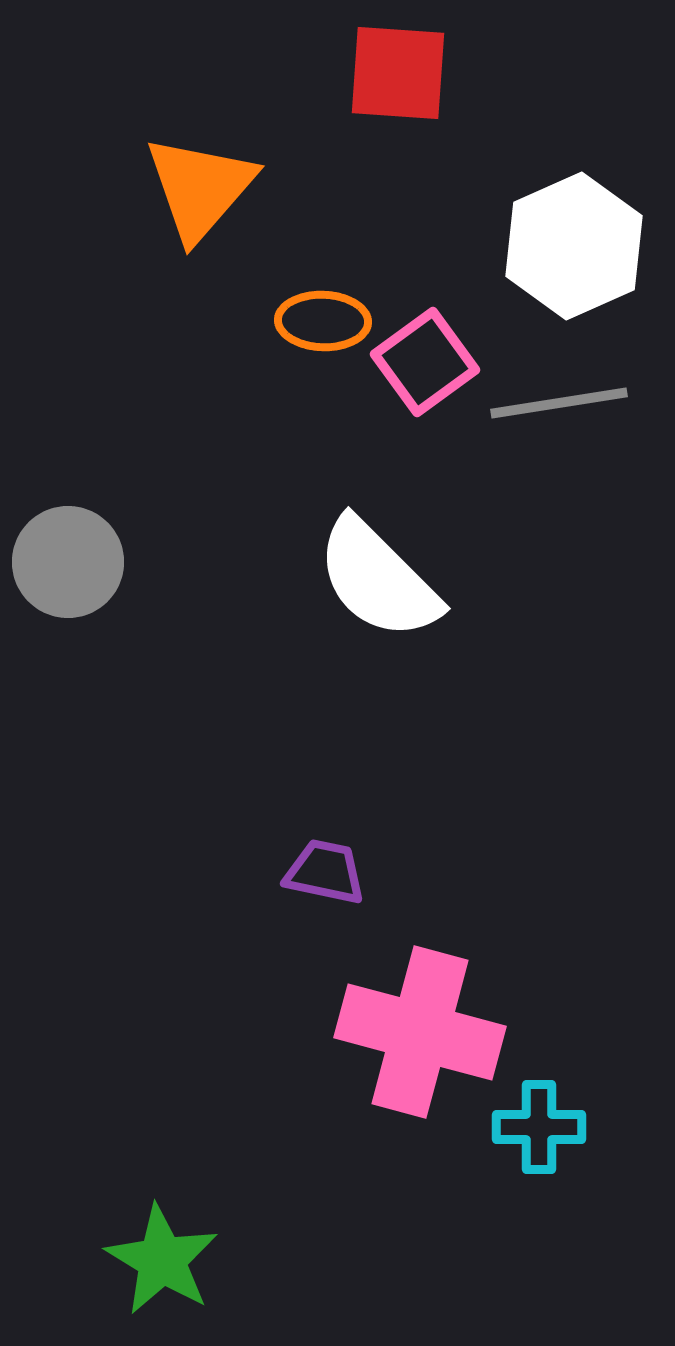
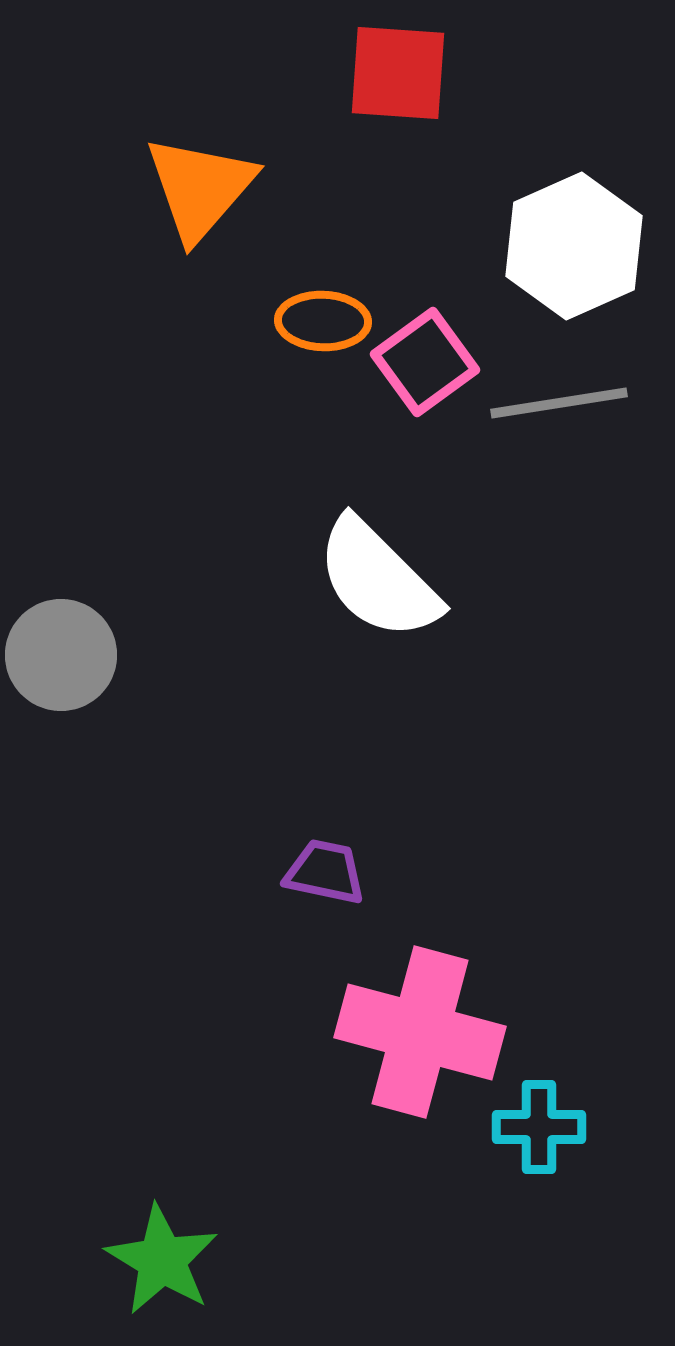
gray circle: moved 7 px left, 93 px down
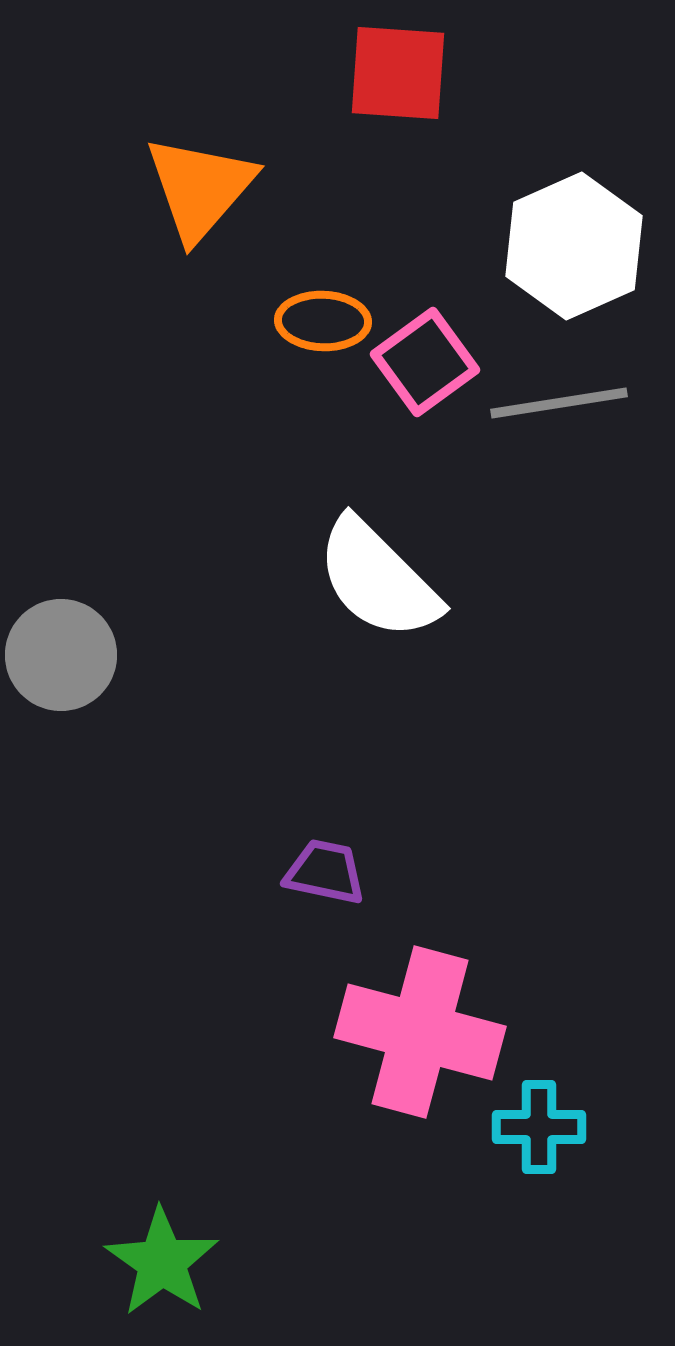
green star: moved 2 px down; rotated 4 degrees clockwise
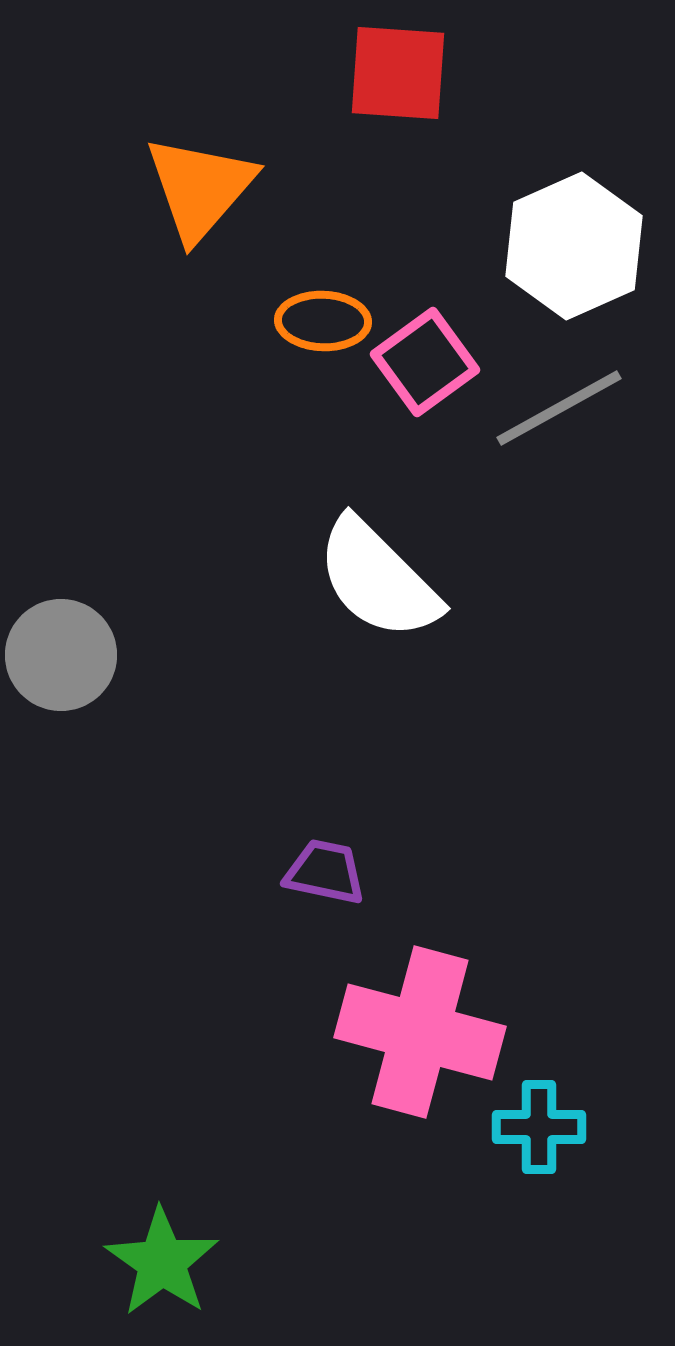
gray line: moved 5 px down; rotated 20 degrees counterclockwise
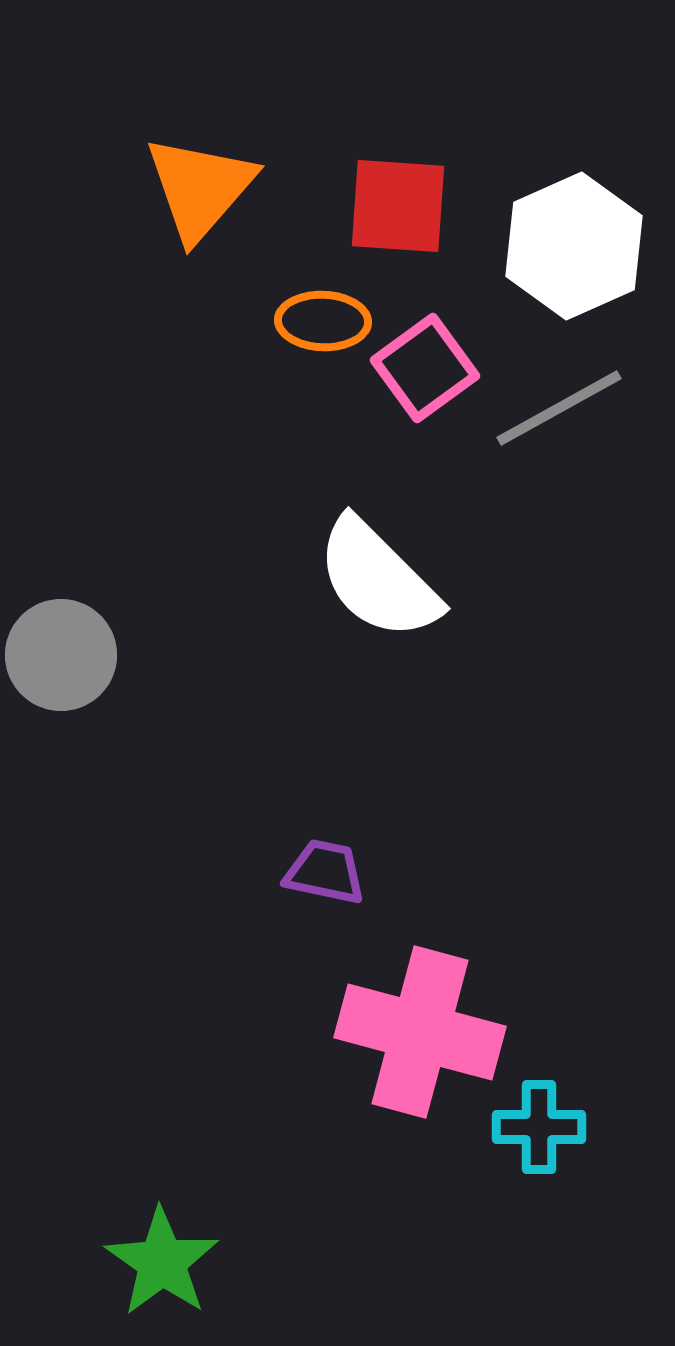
red square: moved 133 px down
pink square: moved 6 px down
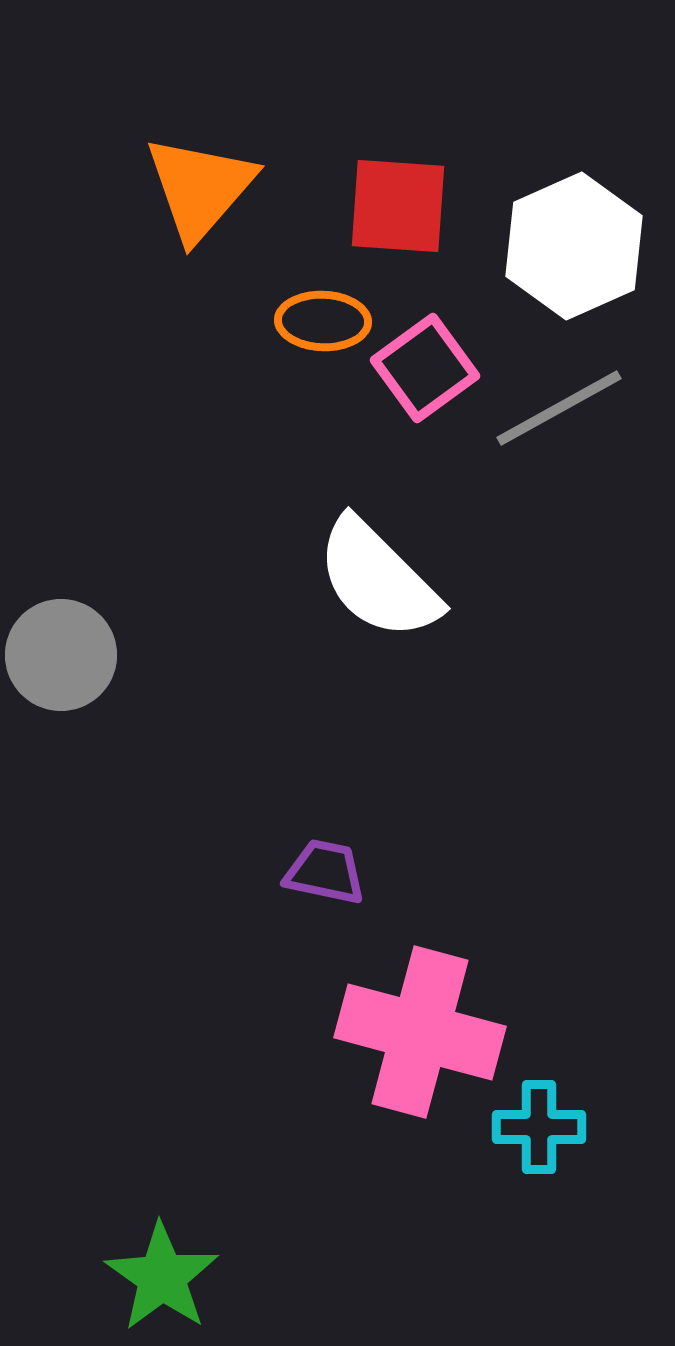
green star: moved 15 px down
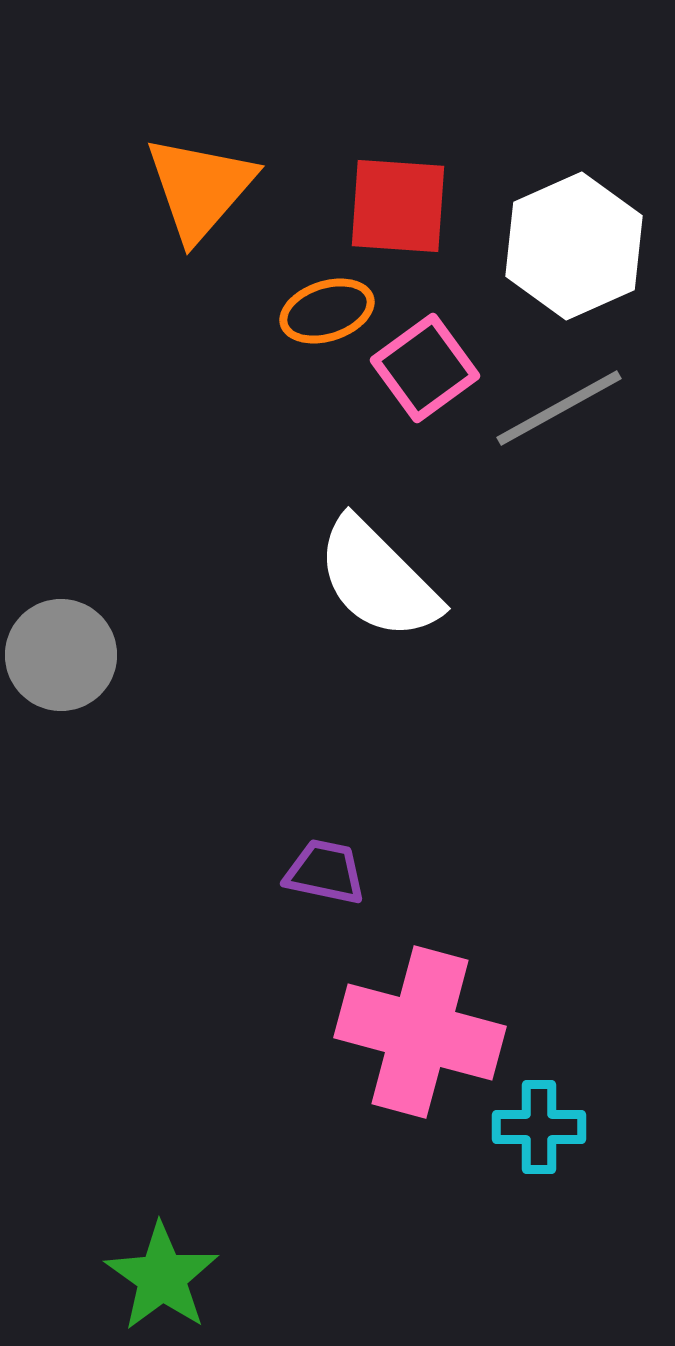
orange ellipse: moved 4 px right, 10 px up; rotated 20 degrees counterclockwise
